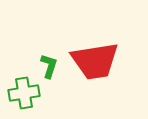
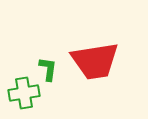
green L-shape: moved 1 px left, 3 px down; rotated 10 degrees counterclockwise
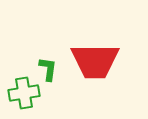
red trapezoid: rotated 9 degrees clockwise
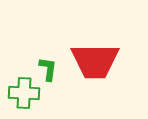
green cross: rotated 12 degrees clockwise
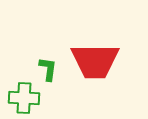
green cross: moved 5 px down
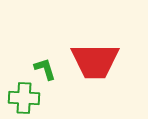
green L-shape: moved 3 px left; rotated 25 degrees counterclockwise
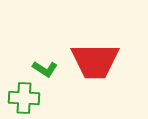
green L-shape: rotated 140 degrees clockwise
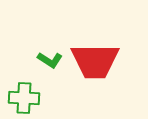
green L-shape: moved 5 px right, 9 px up
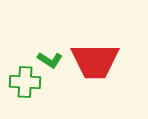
green cross: moved 1 px right, 16 px up
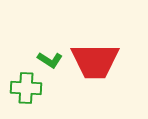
green cross: moved 1 px right, 6 px down
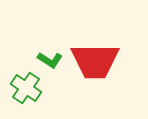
green cross: rotated 32 degrees clockwise
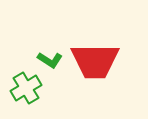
green cross: rotated 24 degrees clockwise
